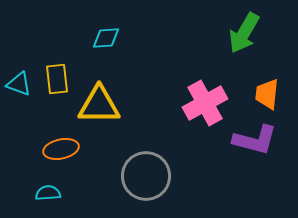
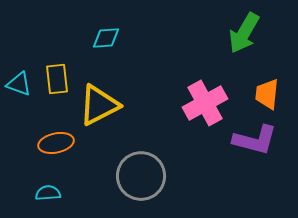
yellow triangle: rotated 27 degrees counterclockwise
orange ellipse: moved 5 px left, 6 px up
gray circle: moved 5 px left
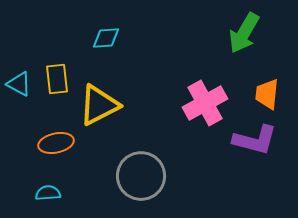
cyan triangle: rotated 8 degrees clockwise
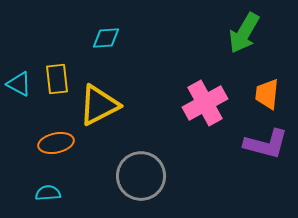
purple L-shape: moved 11 px right, 4 px down
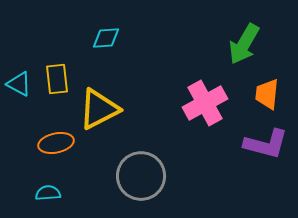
green arrow: moved 11 px down
yellow triangle: moved 4 px down
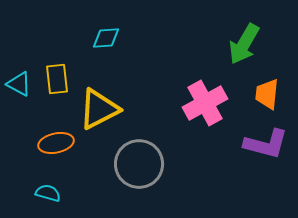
gray circle: moved 2 px left, 12 px up
cyan semicircle: rotated 20 degrees clockwise
